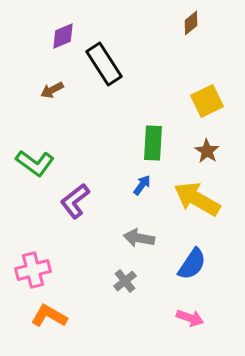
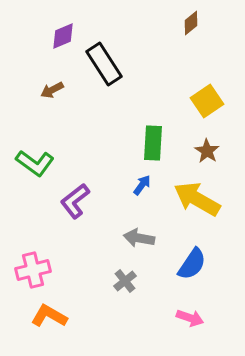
yellow square: rotated 8 degrees counterclockwise
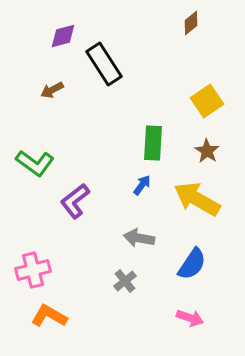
purple diamond: rotated 8 degrees clockwise
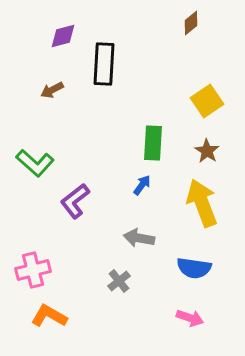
black rectangle: rotated 36 degrees clockwise
green L-shape: rotated 6 degrees clockwise
yellow arrow: moved 5 px right, 4 px down; rotated 39 degrees clockwise
blue semicircle: moved 2 px right, 4 px down; rotated 64 degrees clockwise
gray cross: moved 6 px left
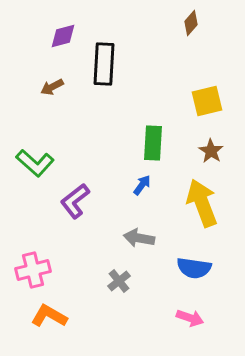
brown diamond: rotated 10 degrees counterclockwise
brown arrow: moved 3 px up
yellow square: rotated 20 degrees clockwise
brown star: moved 4 px right
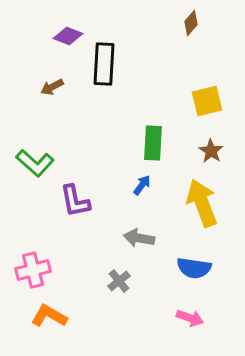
purple diamond: moved 5 px right; rotated 36 degrees clockwise
purple L-shape: rotated 63 degrees counterclockwise
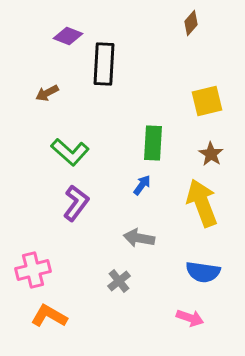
brown arrow: moved 5 px left, 6 px down
brown star: moved 3 px down
green L-shape: moved 35 px right, 11 px up
purple L-shape: moved 1 px right, 2 px down; rotated 132 degrees counterclockwise
blue semicircle: moved 9 px right, 4 px down
